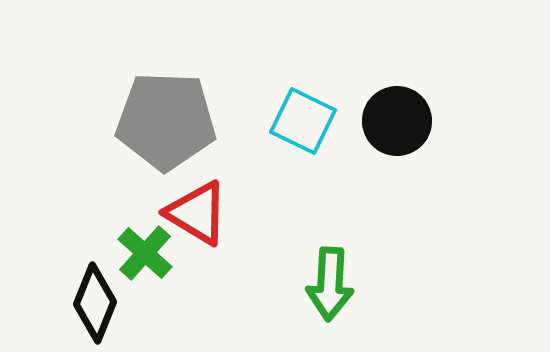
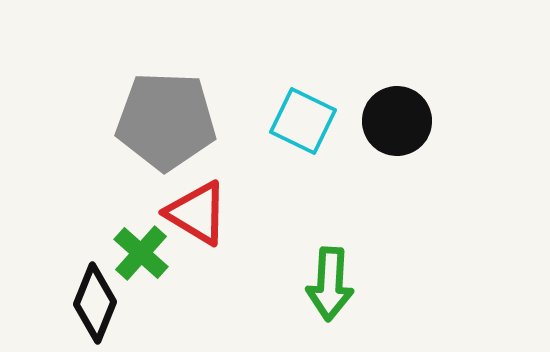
green cross: moved 4 px left
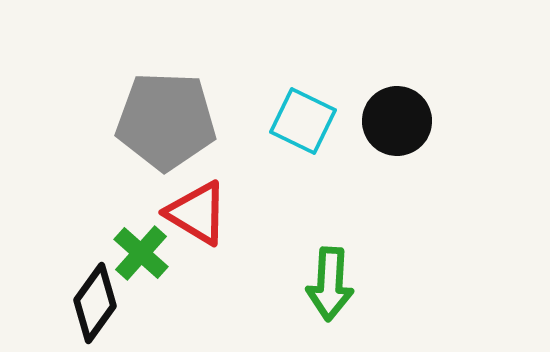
black diamond: rotated 14 degrees clockwise
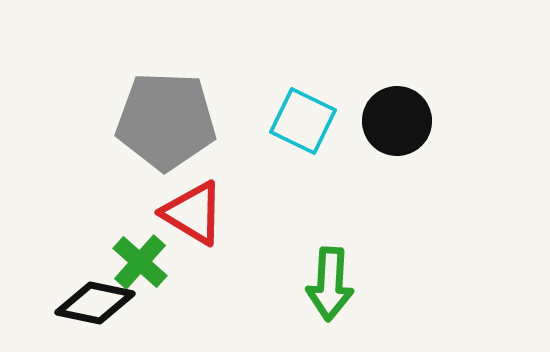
red triangle: moved 4 px left
green cross: moved 1 px left, 9 px down
black diamond: rotated 66 degrees clockwise
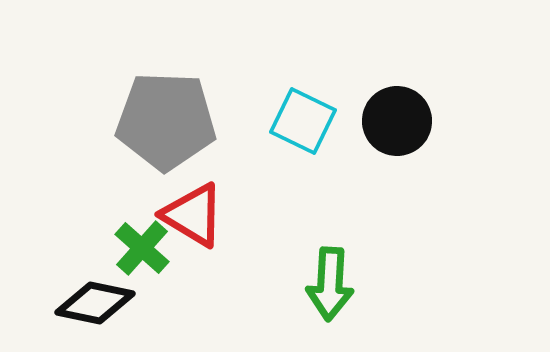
red triangle: moved 2 px down
green cross: moved 2 px right, 14 px up
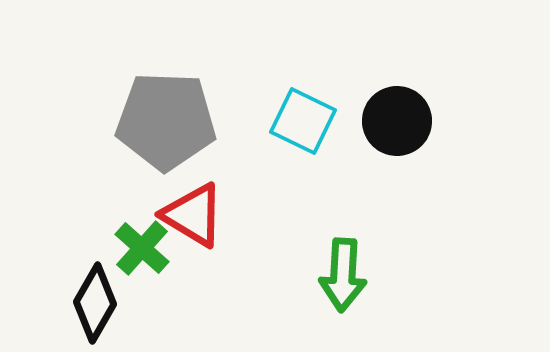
green arrow: moved 13 px right, 9 px up
black diamond: rotated 72 degrees counterclockwise
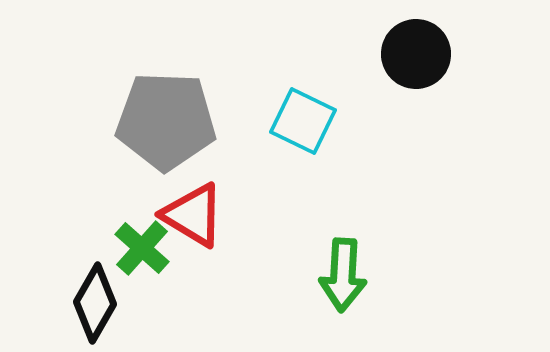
black circle: moved 19 px right, 67 px up
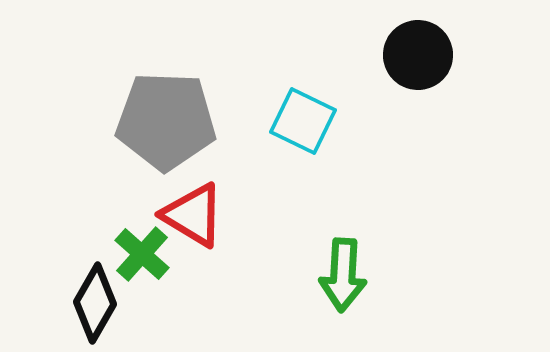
black circle: moved 2 px right, 1 px down
green cross: moved 6 px down
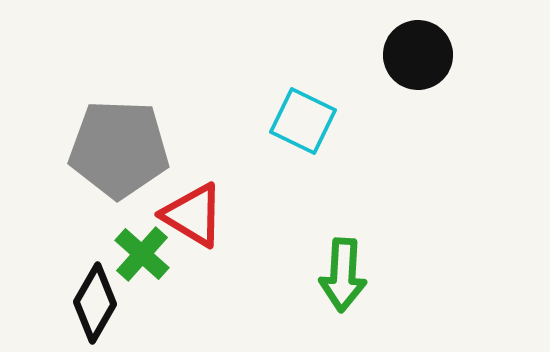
gray pentagon: moved 47 px left, 28 px down
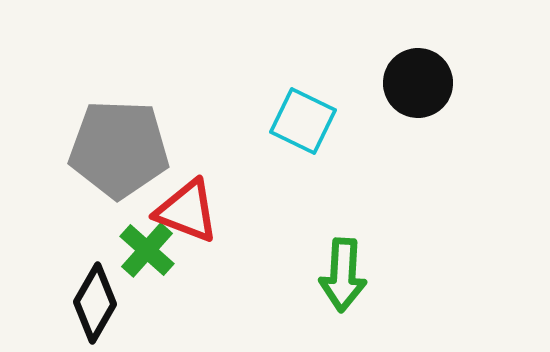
black circle: moved 28 px down
red triangle: moved 6 px left, 4 px up; rotated 10 degrees counterclockwise
green cross: moved 5 px right, 4 px up
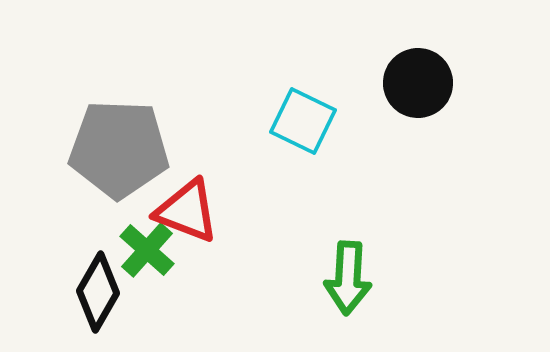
green arrow: moved 5 px right, 3 px down
black diamond: moved 3 px right, 11 px up
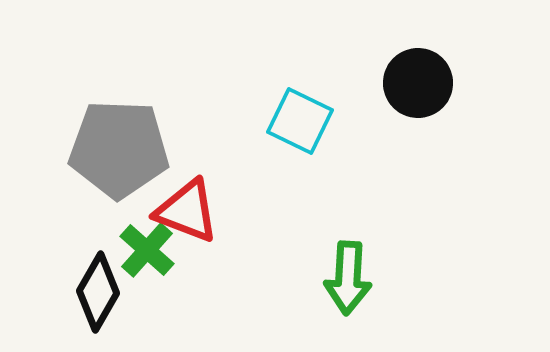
cyan square: moved 3 px left
